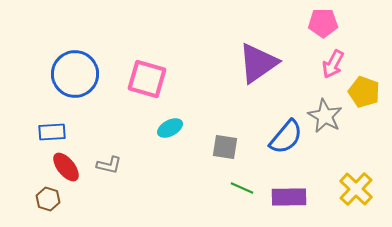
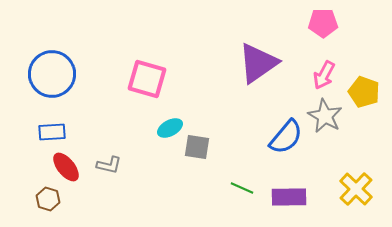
pink arrow: moved 9 px left, 11 px down
blue circle: moved 23 px left
gray square: moved 28 px left
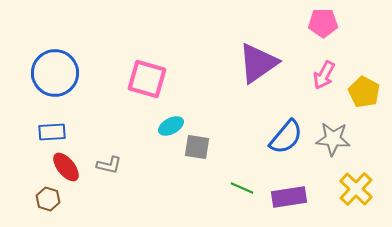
blue circle: moved 3 px right, 1 px up
yellow pentagon: rotated 8 degrees clockwise
gray star: moved 8 px right, 23 px down; rotated 24 degrees counterclockwise
cyan ellipse: moved 1 px right, 2 px up
purple rectangle: rotated 8 degrees counterclockwise
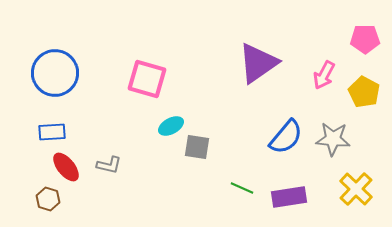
pink pentagon: moved 42 px right, 16 px down
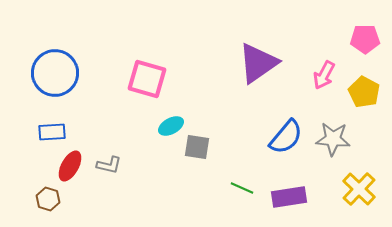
red ellipse: moved 4 px right, 1 px up; rotated 68 degrees clockwise
yellow cross: moved 3 px right
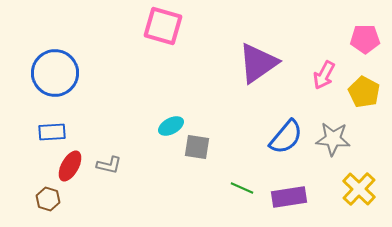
pink square: moved 16 px right, 53 px up
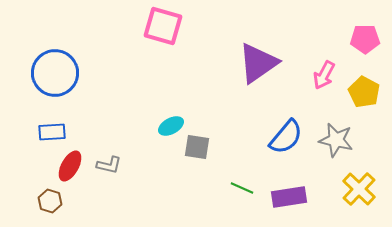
gray star: moved 3 px right, 1 px down; rotated 8 degrees clockwise
brown hexagon: moved 2 px right, 2 px down
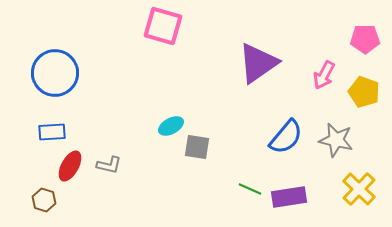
yellow pentagon: rotated 8 degrees counterclockwise
green line: moved 8 px right, 1 px down
brown hexagon: moved 6 px left, 1 px up
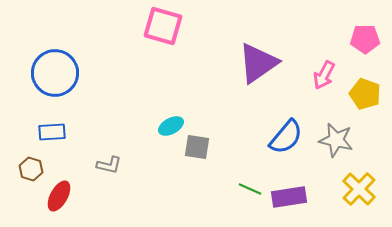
yellow pentagon: moved 1 px right, 2 px down
red ellipse: moved 11 px left, 30 px down
brown hexagon: moved 13 px left, 31 px up
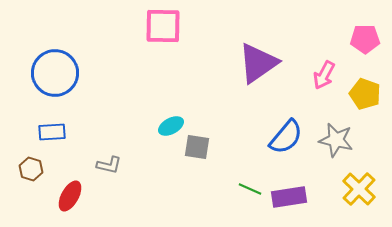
pink square: rotated 15 degrees counterclockwise
red ellipse: moved 11 px right
